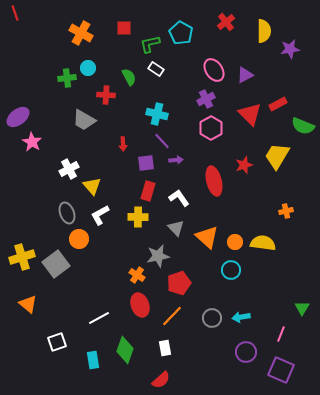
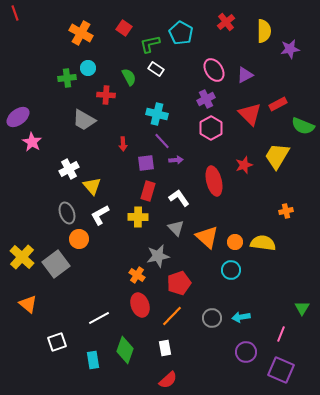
red square at (124, 28): rotated 35 degrees clockwise
yellow cross at (22, 257): rotated 30 degrees counterclockwise
red semicircle at (161, 380): moved 7 px right
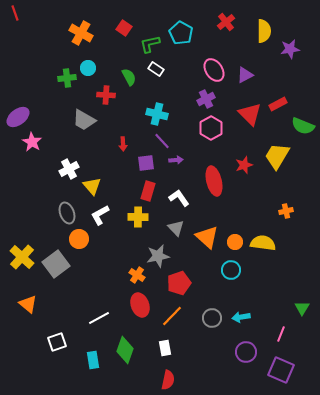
red semicircle at (168, 380): rotated 36 degrees counterclockwise
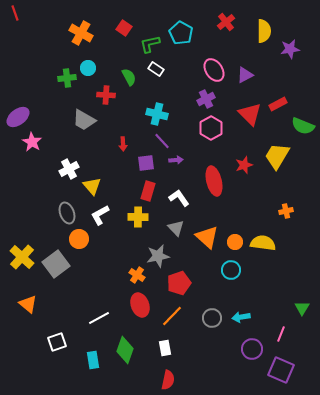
purple circle at (246, 352): moved 6 px right, 3 px up
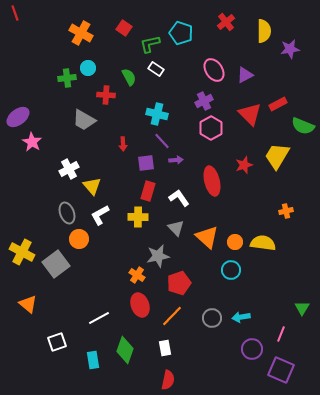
cyan pentagon at (181, 33): rotated 10 degrees counterclockwise
purple cross at (206, 99): moved 2 px left, 2 px down
red ellipse at (214, 181): moved 2 px left
yellow cross at (22, 257): moved 5 px up; rotated 15 degrees counterclockwise
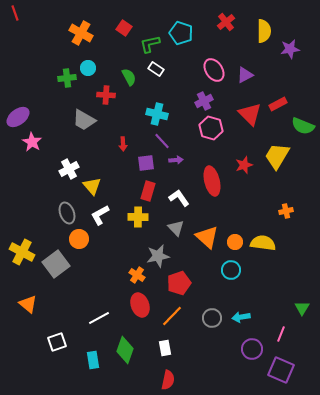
pink hexagon at (211, 128): rotated 15 degrees counterclockwise
